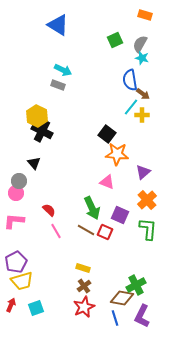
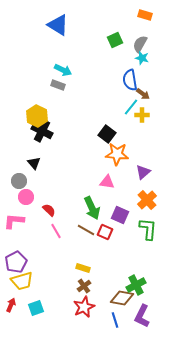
pink triangle: rotated 14 degrees counterclockwise
pink circle: moved 10 px right, 4 px down
blue line: moved 2 px down
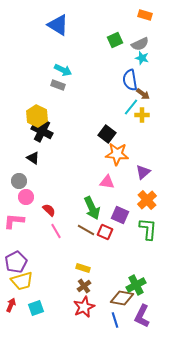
gray semicircle: rotated 144 degrees counterclockwise
black triangle: moved 1 px left, 5 px up; rotated 16 degrees counterclockwise
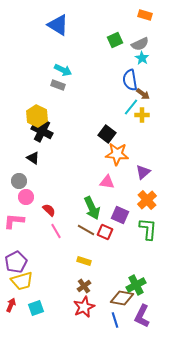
cyan star: rotated 16 degrees clockwise
yellow rectangle: moved 1 px right, 7 px up
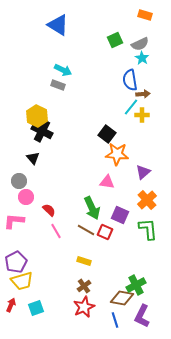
brown arrow: rotated 40 degrees counterclockwise
black triangle: rotated 16 degrees clockwise
green L-shape: rotated 10 degrees counterclockwise
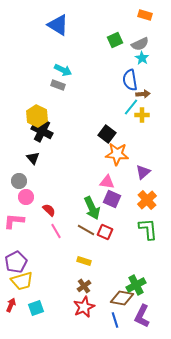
purple square: moved 8 px left, 16 px up
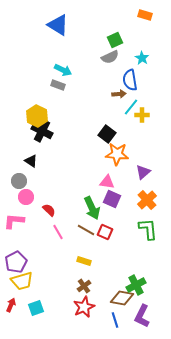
gray semicircle: moved 30 px left, 13 px down
brown arrow: moved 24 px left
black triangle: moved 2 px left, 3 px down; rotated 16 degrees counterclockwise
pink line: moved 2 px right, 1 px down
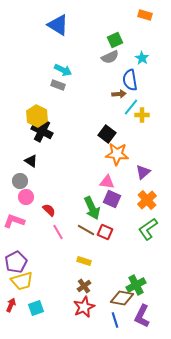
gray circle: moved 1 px right
pink L-shape: rotated 15 degrees clockwise
green L-shape: rotated 120 degrees counterclockwise
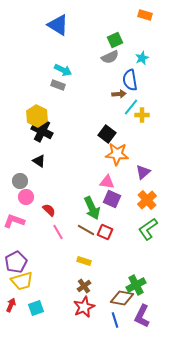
cyan star: rotated 16 degrees clockwise
black triangle: moved 8 px right
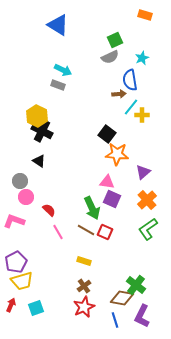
green cross: rotated 24 degrees counterclockwise
